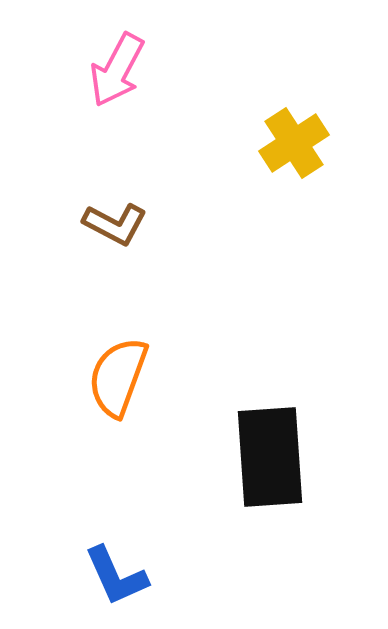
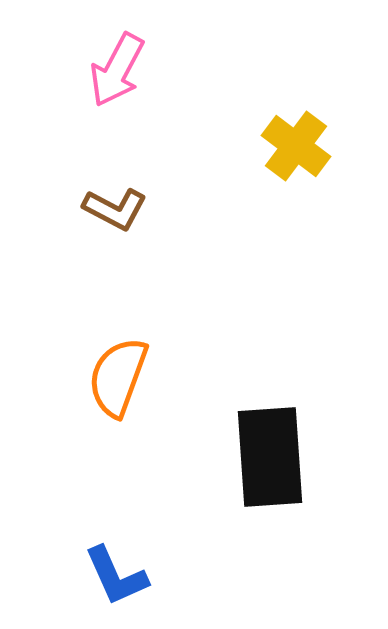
yellow cross: moved 2 px right, 3 px down; rotated 20 degrees counterclockwise
brown L-shape: moved 15 px up
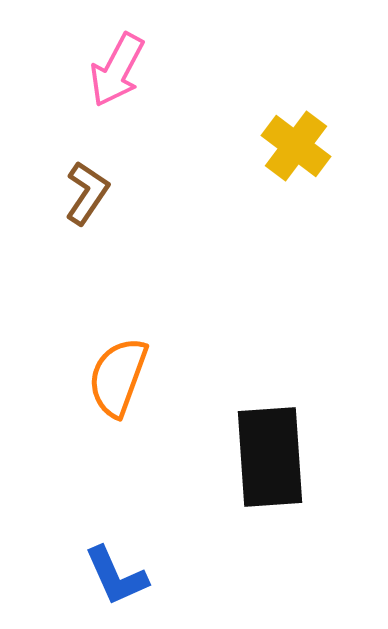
brown L-shape: moved 28 px left, 16 px up; rotated 84 degrees counterclockwise
